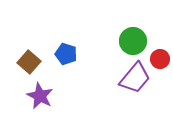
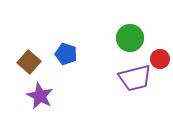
green circle: moved 3 px left, 3 px up
purple trapezoid: rotated 36 degrees clockwise
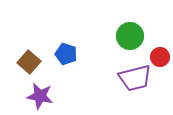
green circle: moved 2 px up
red circle: moved 2 px up
purple star: rotated 16 degrees counterclockwise
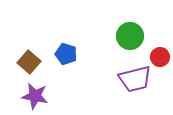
purple trapezoid: moved 1 px down
purple star: moved 5 px left
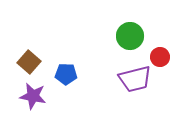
blue pentagon: moved 20 px down; rotated 15 degrees counterclockwise
purple star: moved 2 px left
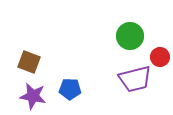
brown square: rotated 20 degrees counterclockwise
blue pentagon: moved 4 px right, 15 px down
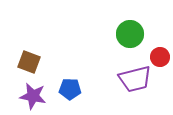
green circle: moved 2 px up
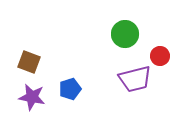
green circle: moved 5 px left
red circle: moved 1 px up
blue pentagon: rotated 20 degrees counterclockwise
purple star: moved 1 px left, 1 px down
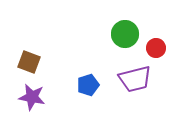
red circle: moved 4 px left, 8 px up
blue pentagon: moved 18 px right, 4 px up
